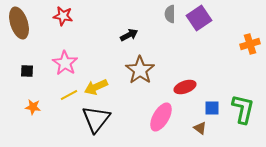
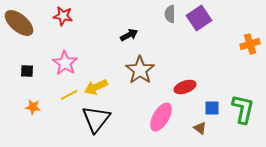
brown ellipse: rotated 32 degrees counterclockwise
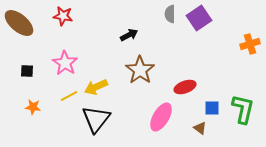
yellow line: moved 1 px down
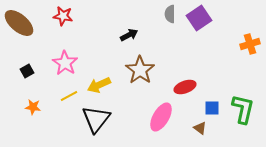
black square: rotated 32 degrees counterclockwise
yellow arrow: moved 3 px right, 2 px up
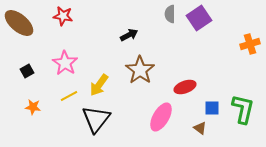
yellow arrow: rotated 30 degrees counterclockwise
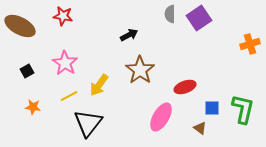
brown ellipse: moved 1 px right, 3 px down; rotated 12 degrees counterclockwise
black triangle: moved 8 px left, 4 px down
